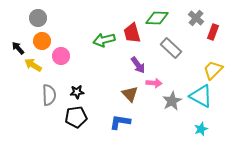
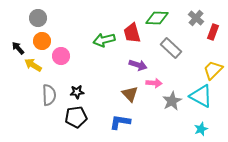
purple arrow: rotated 36 degrees counterclockwise
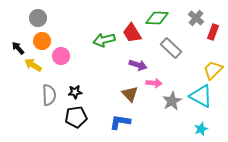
red trapezoid: rotated 15 degrees counterclockwise
black star: moved 2 px left
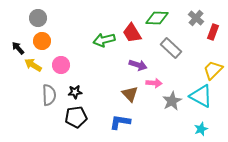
pink circle: moved 9 px down
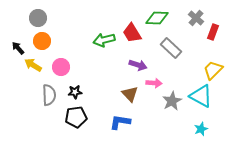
pink circle: moved 2 px down
